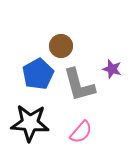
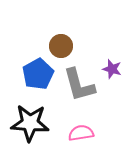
pink semicircle: moved 1 px down; rotated 140 degrees counterclockwise
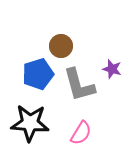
blue pentagon: rotated 12 degrees clockwise
pink semicircle: rotated 130 degrees clockwise
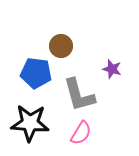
blue pentagon: moved 2 px left, 1 px up; rotated 24 degrees clockwise
gray L-shape: moved 10 px down
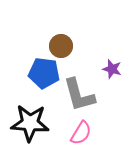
blue pentagon: moved 8 px right
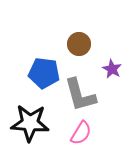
brown circle: moved 18 px right, 2 px up
purple star: rotated 12 degrees clockwise
gray L-shape: moved 1 px right
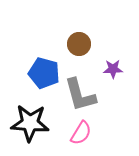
purple star: moved 1 px right; rotated 30 degrees counterclockwise
blue pentagon: rotated 8 degrees clockwise
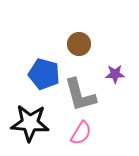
purple star: moved 2 px right, 5 px down
blue pentagon: moved 1 px down
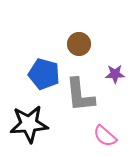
gray L-shape: rotated 9 degrees clockwise
black star: moved 1 px left, 1 px down; rotated 9 degrees counterclockwise
pink semicircle: moved 24 px right, 3 px down; rotated 100 degrees clockwise
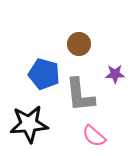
pink semicircle: moved 11 px left
